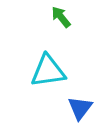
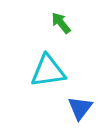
green arrow: moved 6 px down
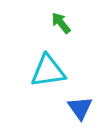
blue triangle: rotated 12 degrees counterclockwise
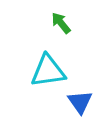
blue triangle: moved 6 px up
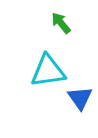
blue triangle: moved 4 px up
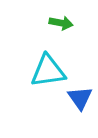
green arrow: rotated 140 degrees clockwise
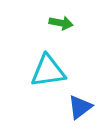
blue triangle: moved 9 px down; rotated 28 degrees clockwise
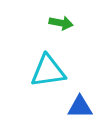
blue triangle: rotated 36 degrees clockwise
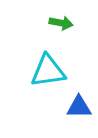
blue triangle: moved 1 px left
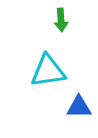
green arrow: moved 3 px up; rotated 75 degrees clockwise
